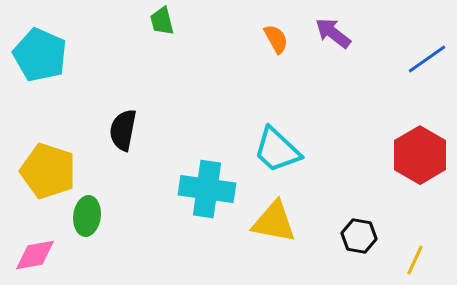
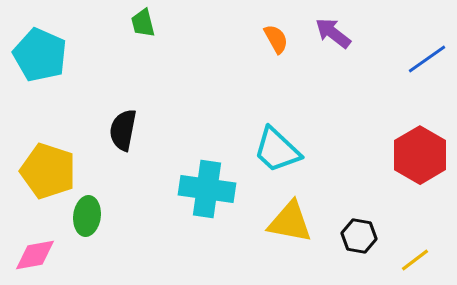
green trapezoid: moved 19 px left, 2 px down
yellow triangle: moved 16 px right
yellow line: rotated 28 degrees clockwise
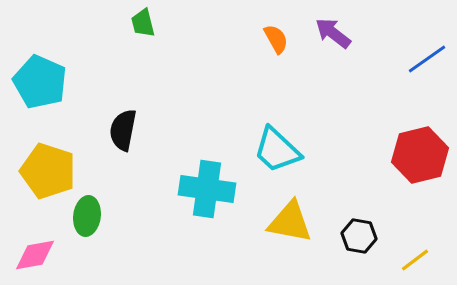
cyan pentagon: moved 27 px down
red hexagon: rotated 16 degrees clockwise
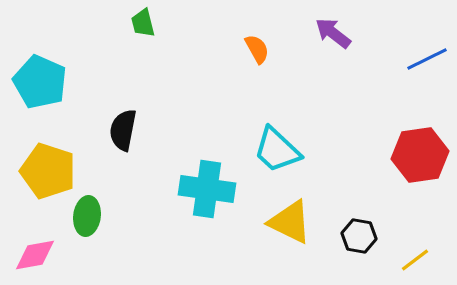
orange semicircle: moved 19 px left, 10 px down
blue line: rotated 9 degrees clockwise
red hexagon: rotated 6 degrees clockwise
yellow triangle: rotated 15 degrees clockwise
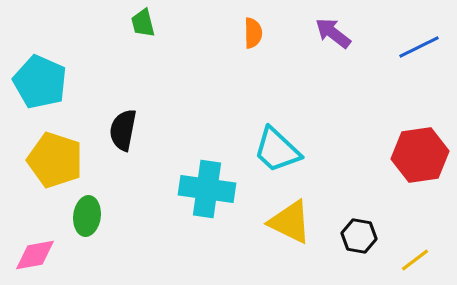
orange semicircle: moved 4 px left, 16 px up; rotated 28 degrees clockwise
blue line: moved 8 px left, 12 px up
yellow pentagon: moved 7 px right, 11 px up
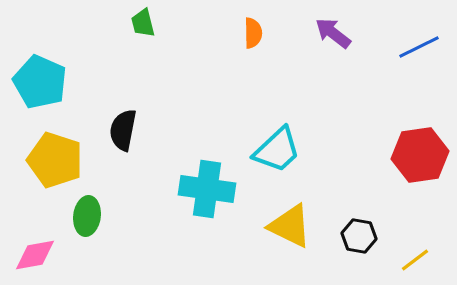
cyan trapezoid: rotated 86 degrees counterclockwise
yellow triangle: moved 4 px down
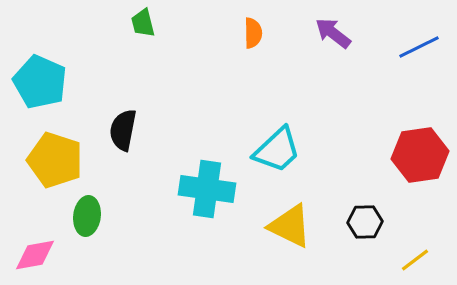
black hexagon: moved 6 px right, 14 px up; rotated 12 degrees counterclockwise
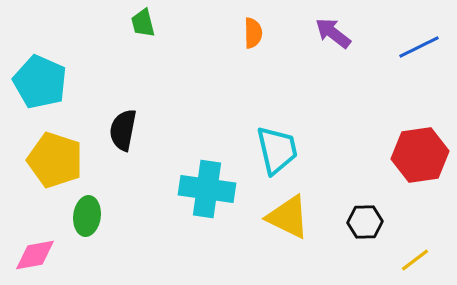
cyan trapezoid: rotated 60 degrees counterclockwise
yellow triangle: moved 2 px left, 9 px up
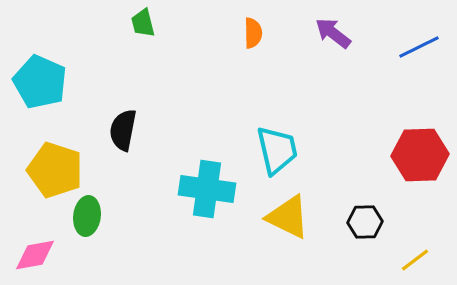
red hexagon: rotated 6 degrees clockwise
yellow pentagon: moved 10 px down
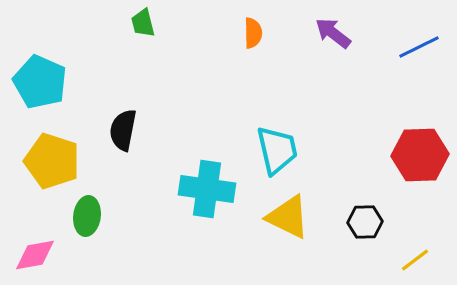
yellow pentagon: moved 3 px left, 9 px up
